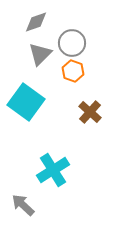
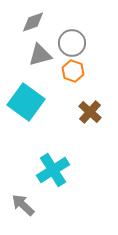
gray diamond: moved 3 px left
gray triangle: moved 1 px down; rotated 30 degrees clockwise
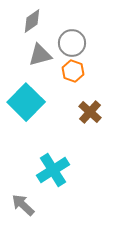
gray diamond: moved 1 px left, 1 px up; rotated 15 degrees counterclockwise
cyan square: rotated 9 degrees clockwise
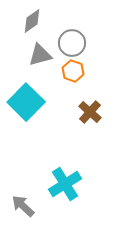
cyan cross: moved 12 px right, 14 px down
gray arrow: moved 1 px down
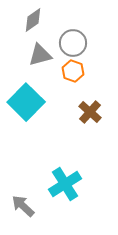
gray diamond: moved 1 px right, 1 px up
gray circle: moved 1 px right
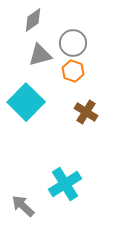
brown cross: moved 4 px left; rotated 10 degrees counterclockwise
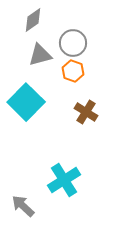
cyan cross: moved 1 px left, 4 px up
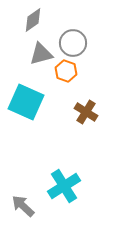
gray triangle: moved 1 px right, 1 px up
orange hexagon: moved 7 px left
cyan square: rotated 21 degrees counterclockwise
cyan cross: moved 6 px down
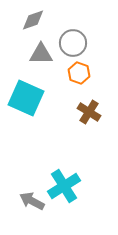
gray diamond: rotated 15 degrees clockwise
gray triangle: rotated 15 degrees clockwise
orange hexagon: moved 13 px right, 2 px down
cyan square: moved 4 px up
brown cross: moved 3 px right
gray arrow: moved 9 px right, 5 px up; rotated 15 degrees counterclockwise
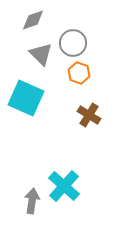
gray triangle: rotated 45 degrees clockwise
brown cross: moved 3 px down
cyan cross: rotated 16 degrees counterclockwise
gray arrow: rotated 70 degrees clockwise
